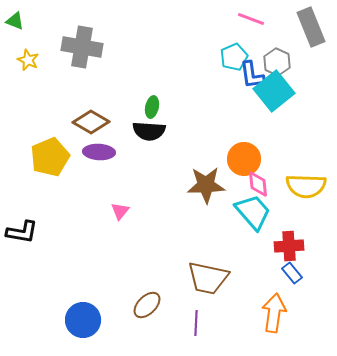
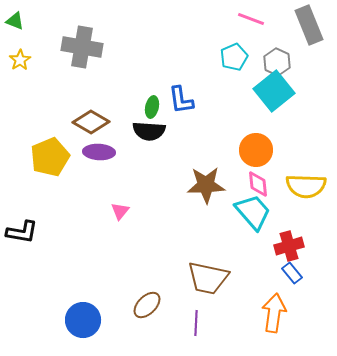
gray rectangle: moved 2 px left, 2 px up
yellow star: moved 8 px left; rotated 15 degrees clockwise
blue L-shape: moved 71 px left, 25 px down
orange circle: moved 12 px right, 9 px up
red cross: rotated 12 degrees counterclockwise
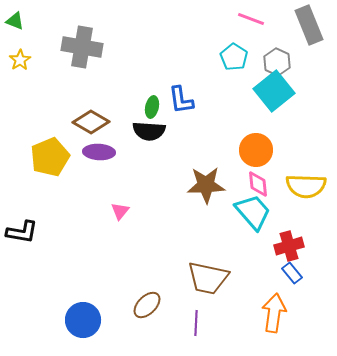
cyan pentagon: rotated 16 degrees counterclockwise
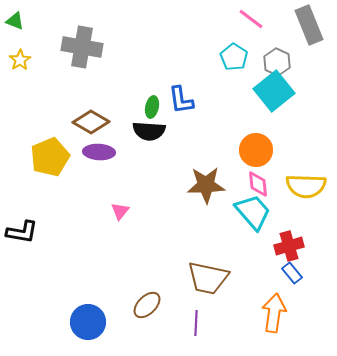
pink line: rotated 16 degrees clockwise
blue circle: moved 5 px right, 2 px down
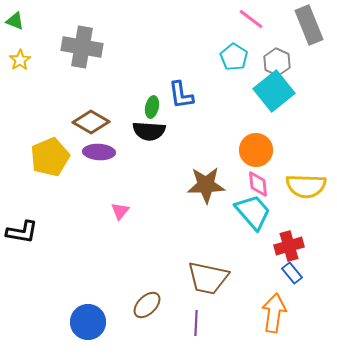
blue L-shape: moved 5 px up
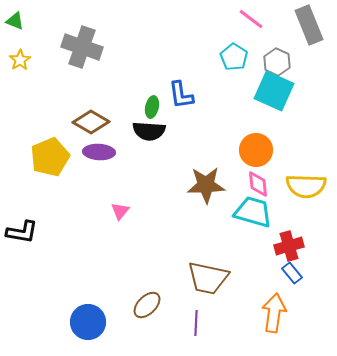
gray cross: rotated 9 degrees clockwise
cyan square: rotated 27 degrees counterclockwise
cyan trapezoid: rotated 33 degrees counterclockwise
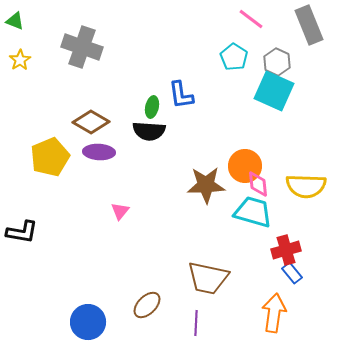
orange circle: moved 11 px left, 16 px down
red cross: moved 3 px left, 4 px down
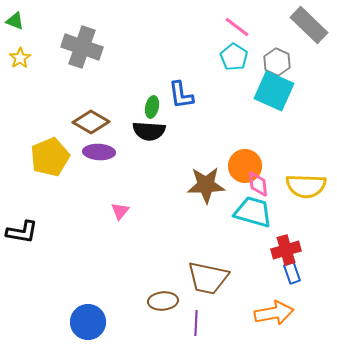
pink line: moved 14 px left, 8 px down
gray rectangle: rotated 24 degrees counterclockwise
yellow star: moved 2 px up
blue rectangle: rotated 20 degrees clockwise
brown ellipse: moved 16 px right, 4 px up; rotated 40 degrees clockwise
orange arrow: rotated 72 degrees clockwise
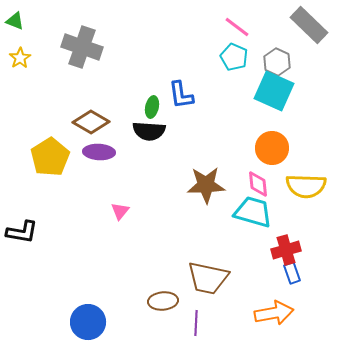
cyan pentagon: rotated 8 degrees counterclockwise
yellow pentagon: rotated 9 degrees counterclockwise
orange circle: moved 27 px right, 18 px up
